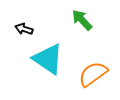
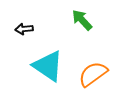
black arrow: rotated 24 degrees counterclockwise
cyan triangle: moved 7 px down
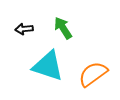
green arrow: moved 19 px left, 8 px down; rotated 10 degrees clockwise
cyan triangle: rotated 16 degrees counterclockwise
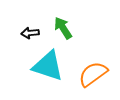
black arrow: moved 6 px right, 4 px down
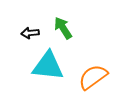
cyan triangle: rotated 12 degrees counterclockwise
orange semicircle: moved 3 px down
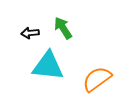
orange semicircle: moved 4 px right, 2 px down
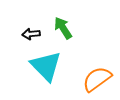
black arrow: moved 1 px right, 1 px down
cyan triangle: moved 2 px left; rotated 40 degrees clockwise
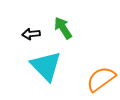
orange semicircle: moved 4 px right
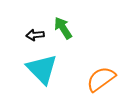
black arrow: moved 4 px right, 1 px down
cyan triangle: moved 4 px left, 3 px down
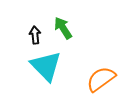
black arrow: rotated 90 degrees clockwise
cyan triangle: moved 4 px right, 3 px up
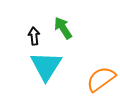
black arrow: moved 1 px left, 1 px down
cyan triangle: rotated 16 degrees clockwise
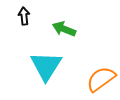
green arrow: moved 1 px right, 1 px down; rotated 35 degrees counterclockwise
black arrow: moved 10 px left, 20 px up
